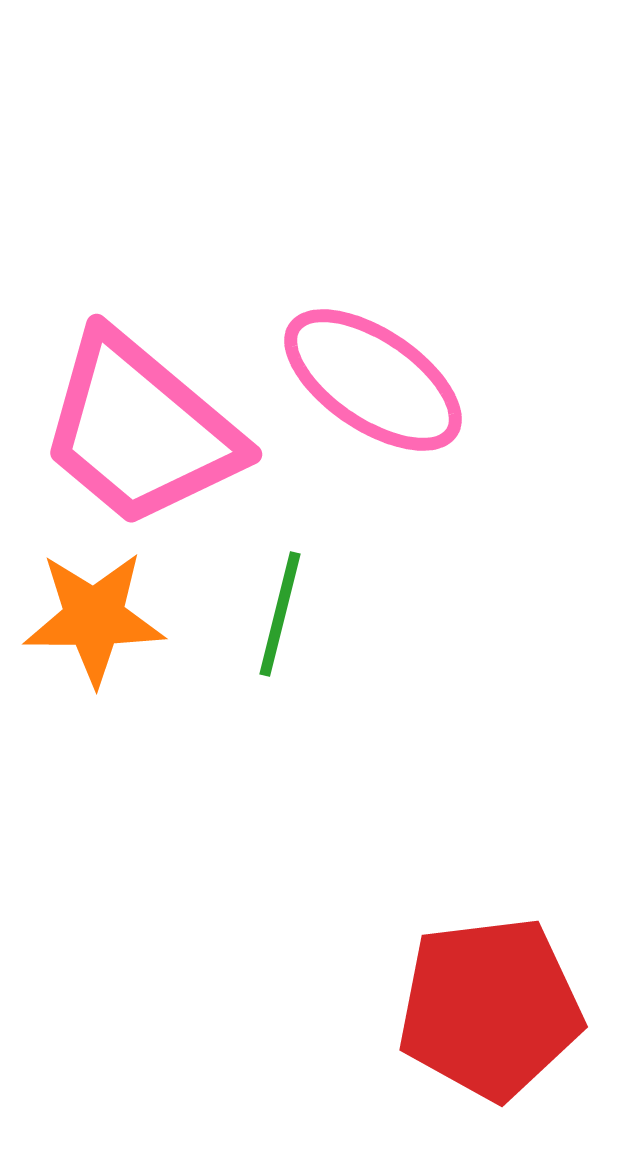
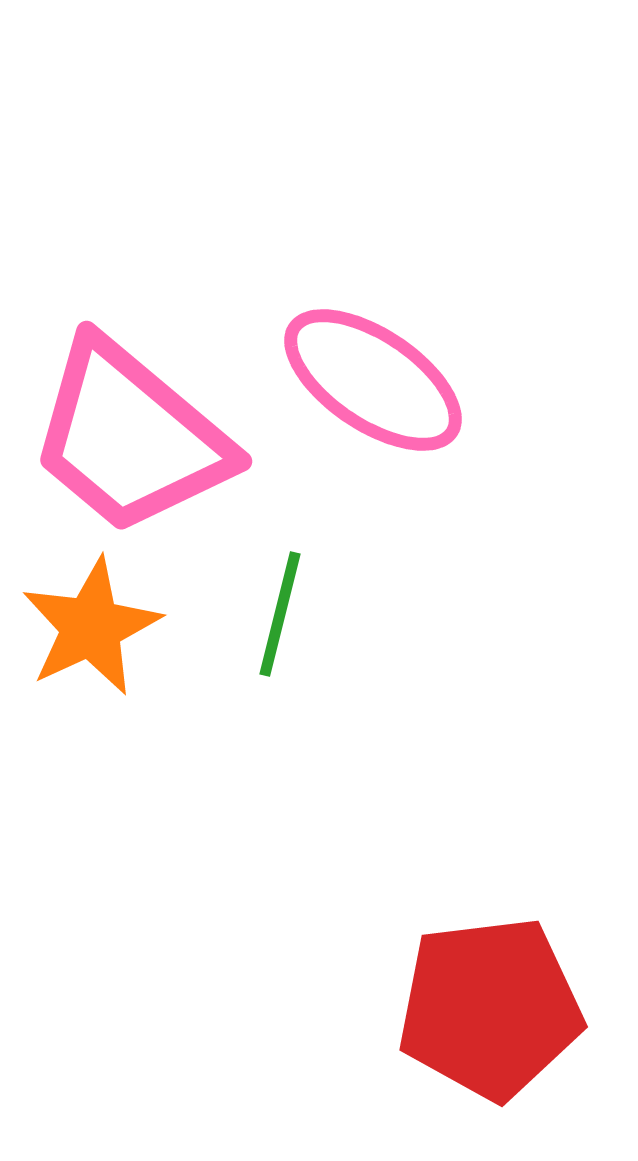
pink trapezoid: moved 10 px left, 7 px down
orange star: moved 3 px left, 9 px down; rotated 25 degrees counterclockwise
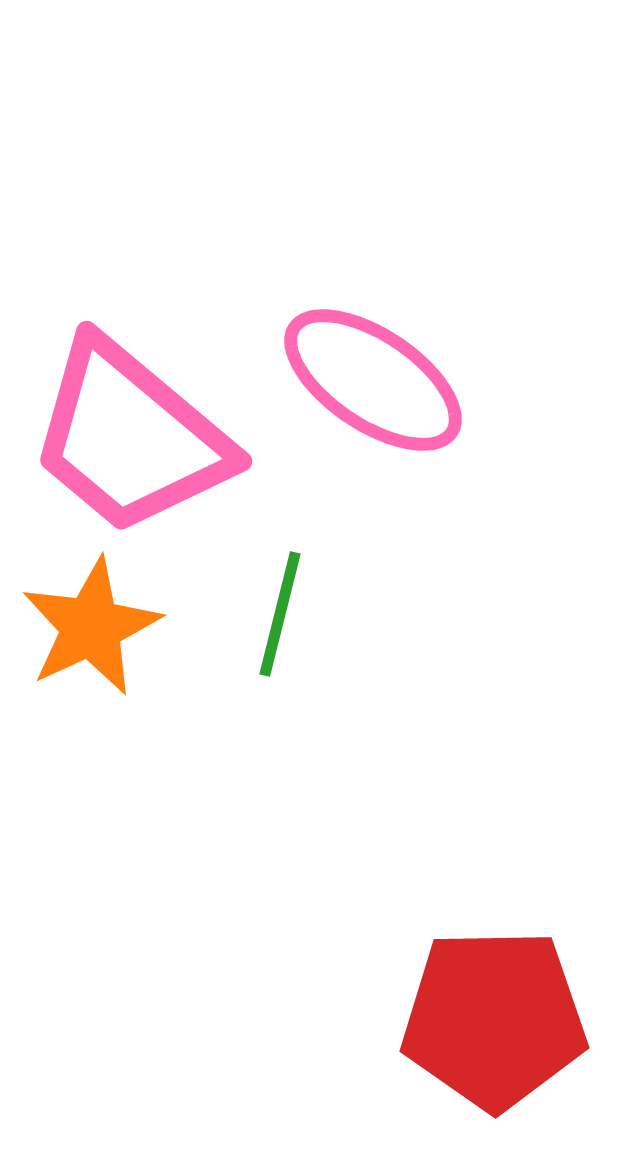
red pentagon: moved 4 px right, 11 px down; rotated 6 degrees clockwise
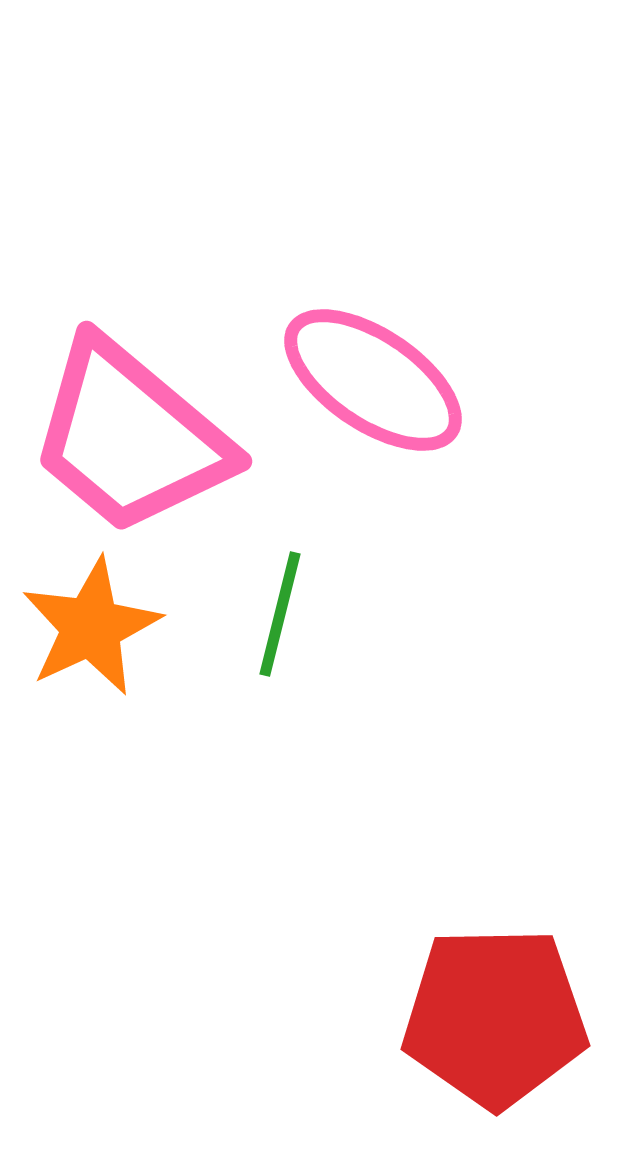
red pentagon: moved 1 px right, 2 px up
